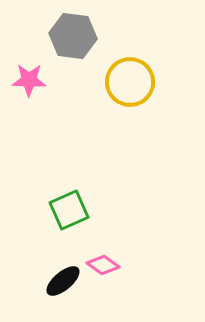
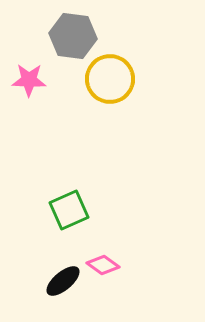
yellow circle: moved 20 px left, 3 px up
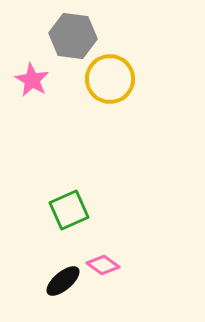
pink star: moved 3 px right; rotated 28 degrees clockwise
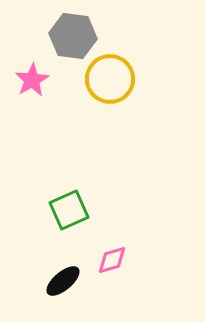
pink star: rotated 12 degrees clockwise
pink diamond: moved 9 px right, 5 px up; rotated 52 degrees counterclockwise
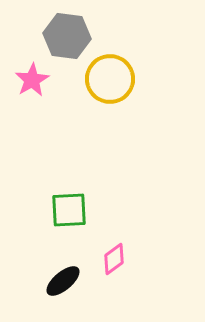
gray hexagon: moved 6 px left
green square: rotated 21 degrees clockwise
pink diamond: moved 2 px right, 1 px up; rotated 20 degrees counterclockwise
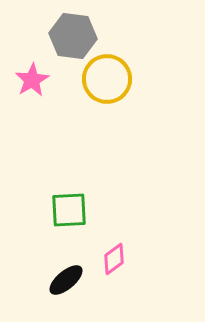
gray hexagon: moved 6 px right
yellow circle: moved 3 px left
black ellipse: moved 3 px right, 1 px up
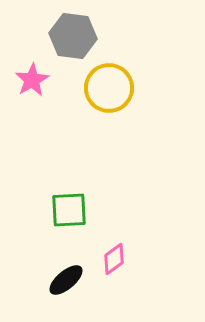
yellow circle: moved 2 px right, 9 px down
